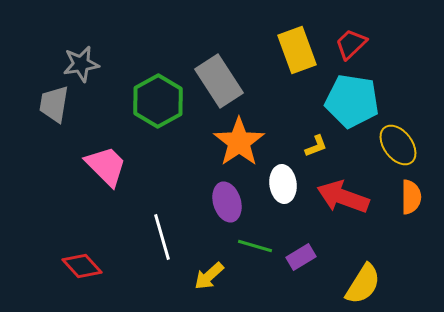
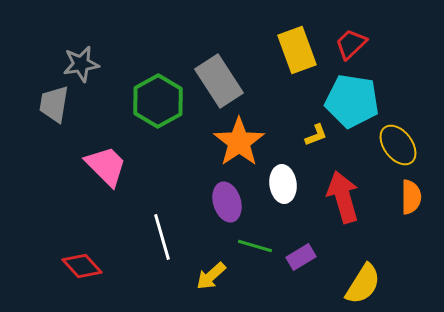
yellow L-shape: moved 11 px up
red arrow: rotated 54 degrees clockwise
yellow arrow: moved 2 px right
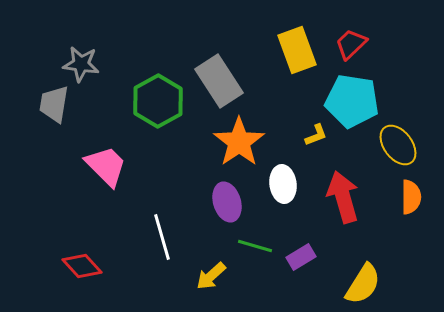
gray star: rotated 18 degrees clockwise
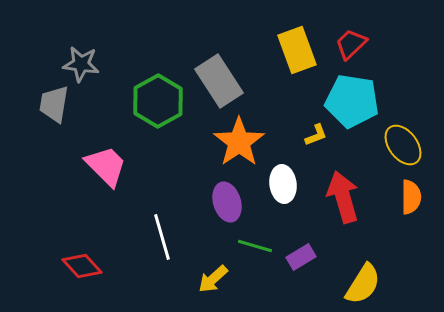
yellow ellipse: moved 5 px right
yellow arrow: moved 2 px right, 3 px down
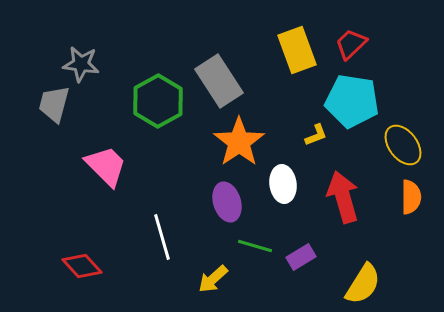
gray trapezoid: rotated 6 degrees clockwise
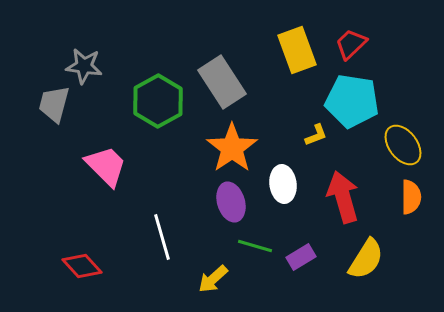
gray star: moved 3 px right, 2 px down
gray rectangle: moved 3 px right, 1 px down
orange star: moved 7 px left, 6 px down
purple ellipse: moved 4 px right
yellow semicircle: moved 3 px right, 25 px up
